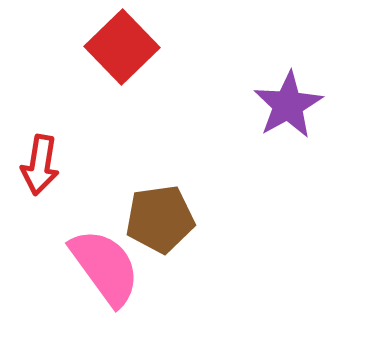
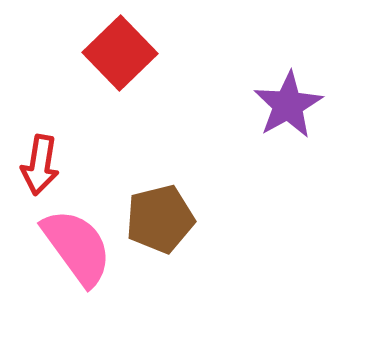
red square: moved 2 px left, 6 px down
brown pentagon: rotated 6 degrees counterclockwise
pink semicircle: moved 28 px left, 20 px up
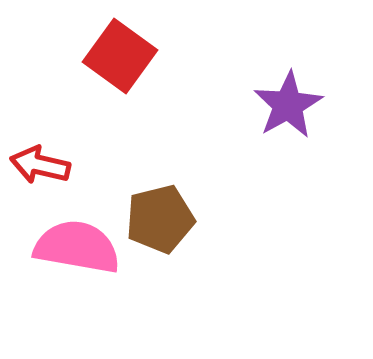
red square: moved 3 px down; rotated 10 degrees counterclockwise
red arrow: rotated 94 degrees clockwise
pink semicircle: rotated 44 degrees counterclockwise
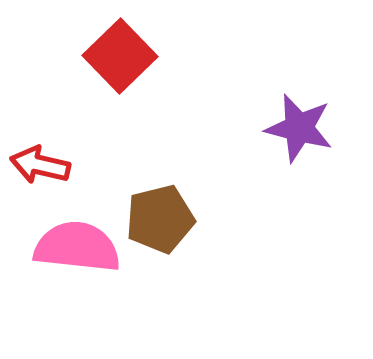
red square: rotated 10 degrees clockwise
purple star: moved 11 px right, 23 px down; rotated 28 degrees counterclockwise
pink semicircle: rotated 4 degrees counterclockwise
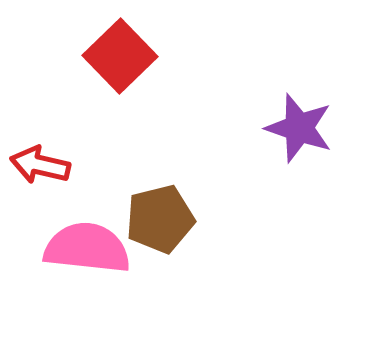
purple star: rotated 4 degrees clockwise
pink semicircle: moved 10 px right, 1 px down
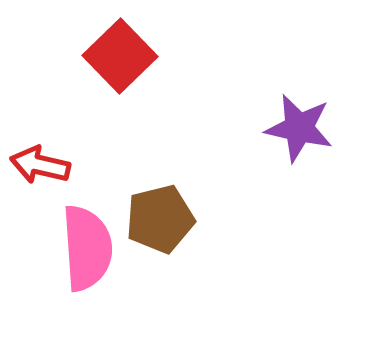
purple star: rotated 6 degrees counterclockwise
pink semicircle: rotated 80 degrees clockwise
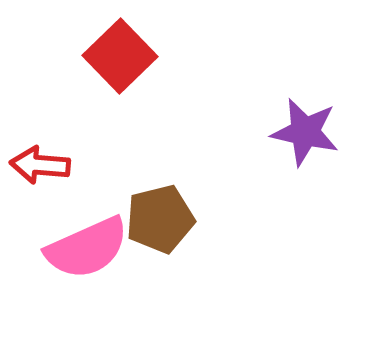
purple star: moved 6 px right, 4 px down
red arrow: rotated 8 degrees counterclockwise
pink semicircle: rotated 70 degrees clockwise
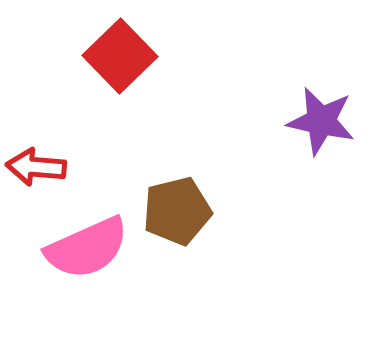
purple star: moved 16 px right, 11 px up
red arrow: moved 4 px left, 2 px down
brown pentagon: moved 17 px right, 8 px up
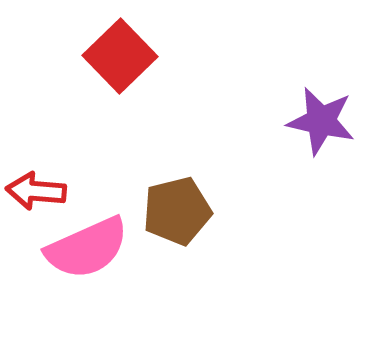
red arrow: moved 24 px down
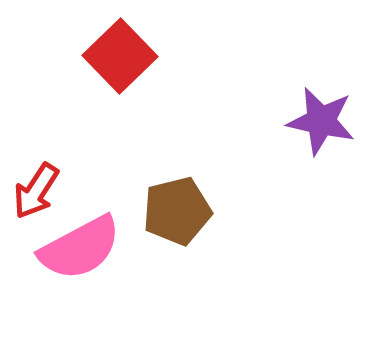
red arrow: rotated 62 degrees counterclockwise
pink semicircle: moved 7 px left; rotated 4 degrees counterclockwise
